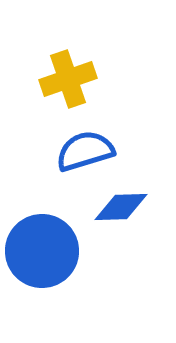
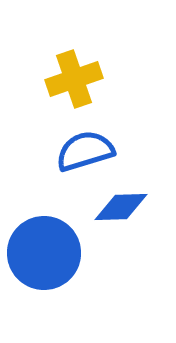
yellow cross: moved 6 px right
blue circle: moved 2 px right, 2 px down
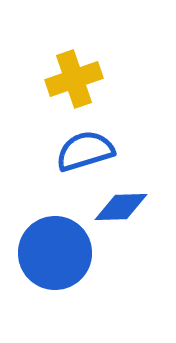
blue circle: moved 11 px right
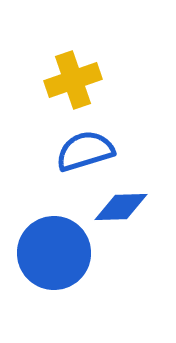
yellow cross: moved 1 px left, 1 px down
blue circle: moved 1 px left
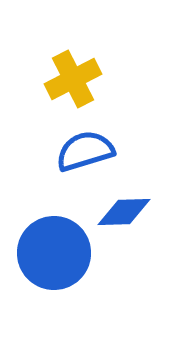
yellow cross: moved 1 px up; rotated 8 degrees counterclockwise
blue diamond: moved 3 px right, 5 px down
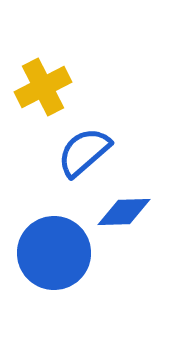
yellow cross: moved 30 px left, 8 px down
blue semicircle: moved 1 px left, 1 px down; rotated 24 degrees counterclockwise
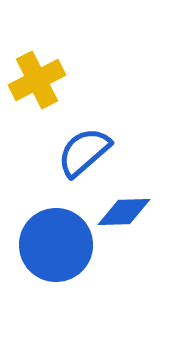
yellow cross: moved 6 px left, 7 px up
blue circle: moved 2 px right, 8 px up
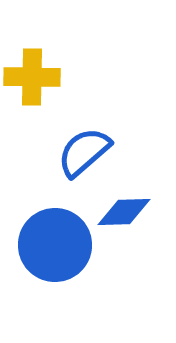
yellow cross: moved 5 px left, 3 px up; rotated 28 degrees clockwise
blue circle: moved 1 px left
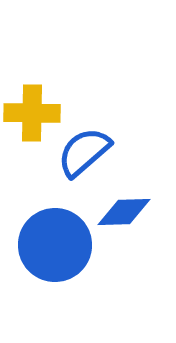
yellow cross: moved 36 px down
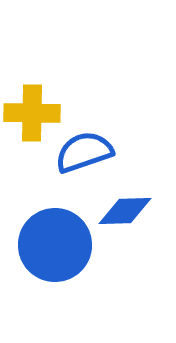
blue semicircle: rotated 22 degrees clockwise
blue diamond: moved 1 px right, 1 px up
